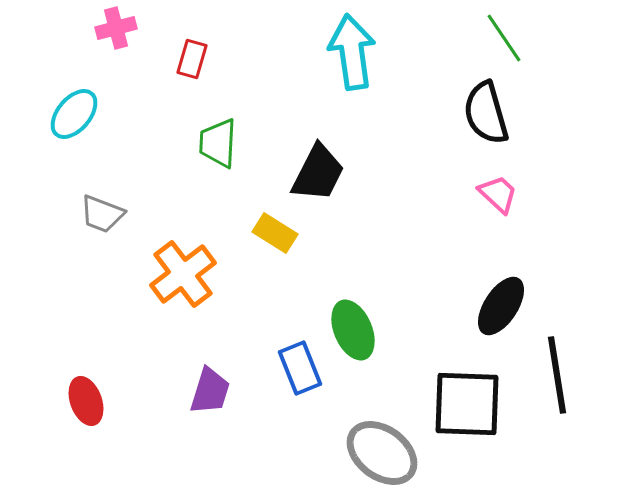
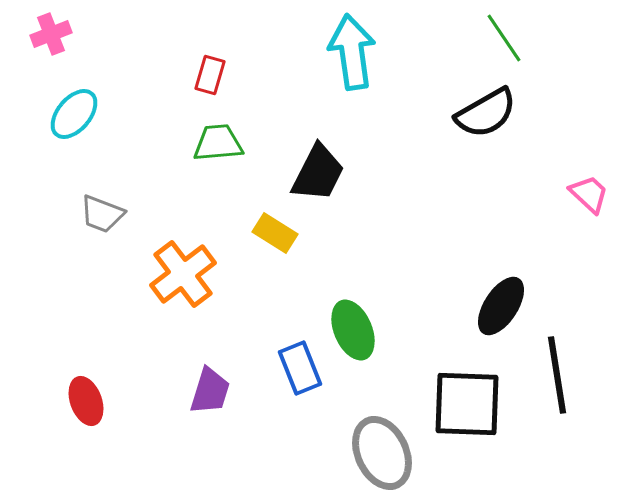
pink cross: moved 65 px left, 6 px down; rotated 6 degrees counterclockwise
red rectangle: moved 18 px right, 16 px down
black semicircle: rotated 104 degrees counterclockwise
green trapezoid: rotated 82 degrees clockwise
pink trapezoid: moved 91 px right
gray ellipse: rotated 28 degrees clockwise
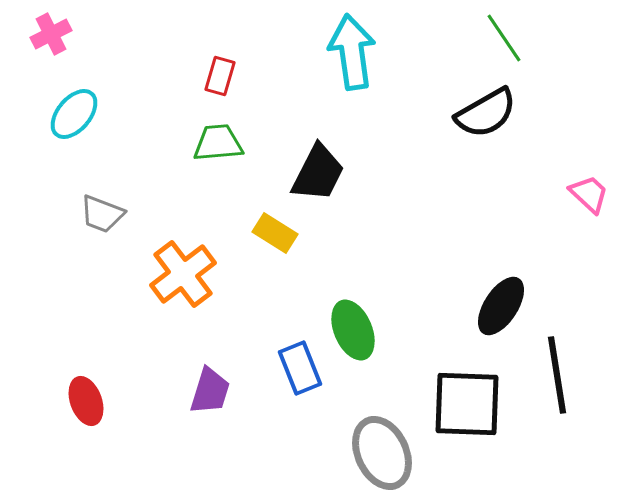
pink cross: rotated 6 degrees counterclockwise
red rectangle: moved 10 px right, 1 px down
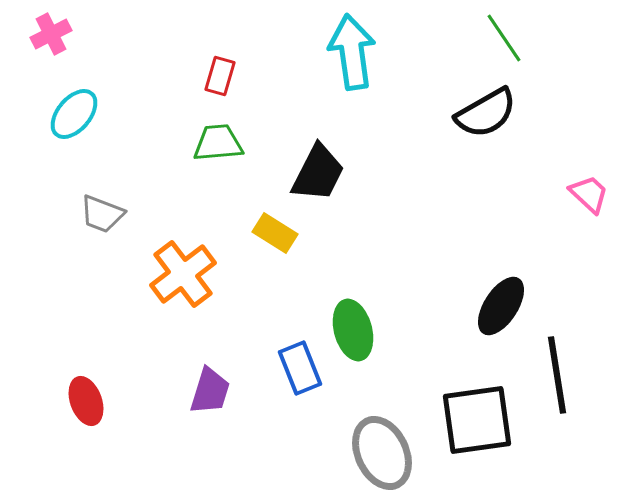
green ellipse: rotated 8 degrees clockwise
black square: moved 10 px right, 16 px down; rotated 10 degrees counterclockwise
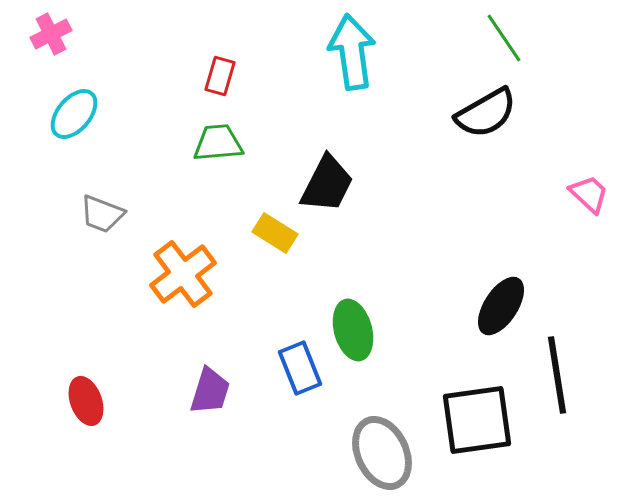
black trapezoid: moved 9 px right, 11 px down
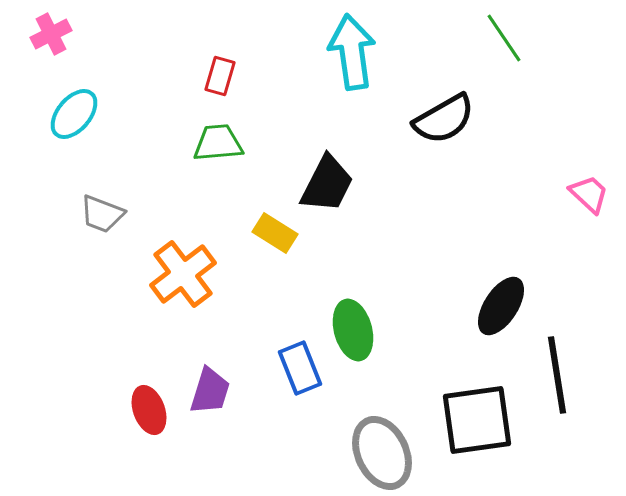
black semicircle: moved 42 px left, 6 px down
red ellipse: moved 63 px right, 9 px down
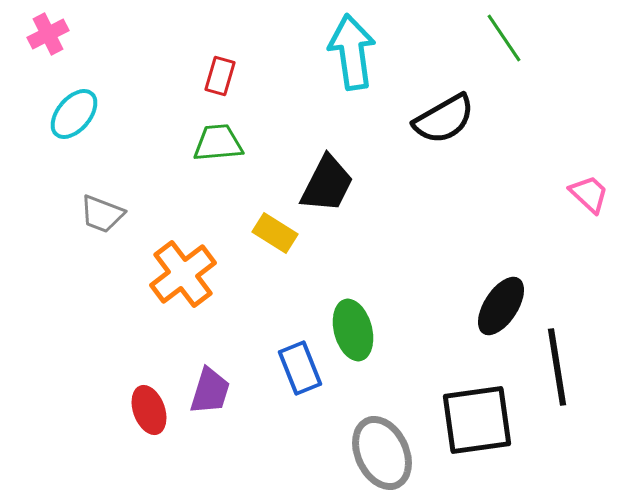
pink cross: moved 3 px left
black line: moved 8 px up
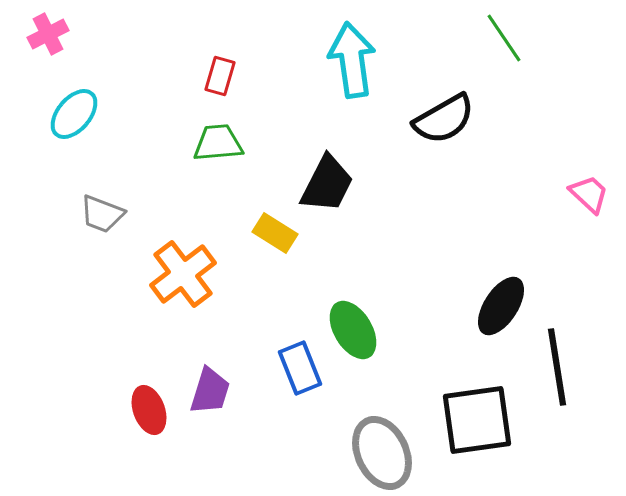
cyan arrow: moved 8 px down
green ellipse: rotated 16 degrees counterclockwise
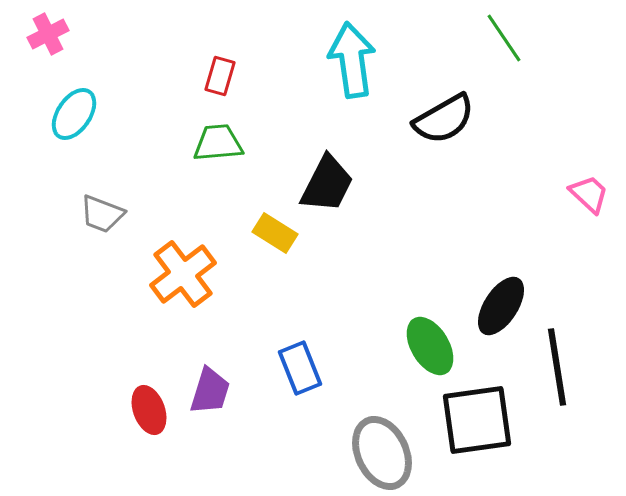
cyan ellipse: rotated 6 degrees counterclockwise
green ellipse: moved 77 px right, 16 px down
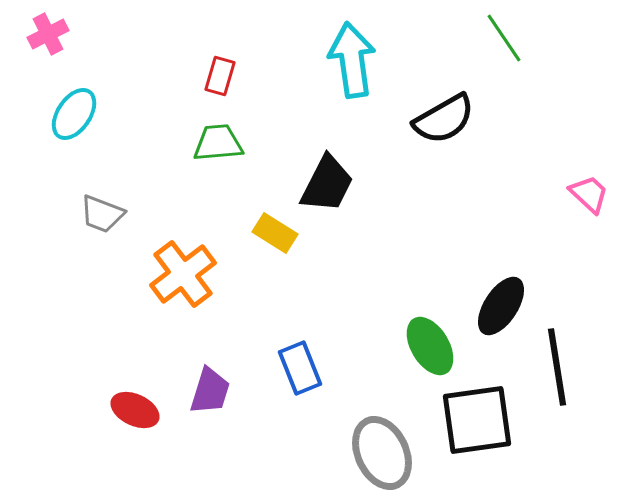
red ellipse: moved 14 px left; rotated 45 degrees counterclockwise
